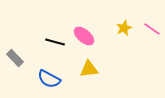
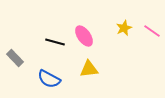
pink line: moved 2 px down
pink ellipse: rotated 15 degrees clockwise
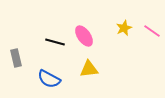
gray rectangle: moved 1 px right; rotated 30 degrees clockwise
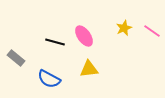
gray rectangle: rotated 36 degrees counterclockwise
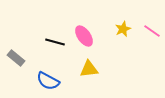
yellow star: moved 1 px left, 1 px down
blue semicircle: moved 1 px left, 2 px down
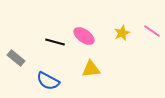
yellow star: moved 1 px left, 4 px down
pink ellipse: rotated 20 degrees counterclockwise
yellow triangle: moved 2 px right
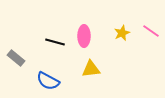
pink line: moved 1 px left
pink ellipse: rotated 55 degrees clockwise
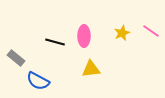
blue semicircle: moved 10 px left
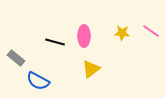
yellow star: rotated 28 degrees clockwise
yellow triangle: rotated 30 degrees counterclockwise
